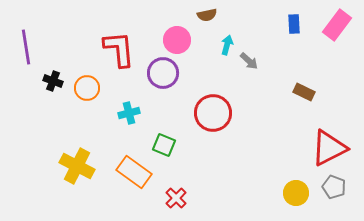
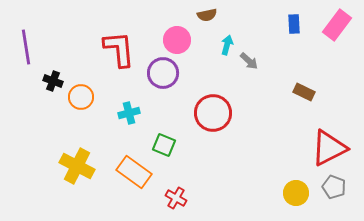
orange circle: moved 6 px left, 9 px down
red cross: rotated 15 degrees counterclockwise
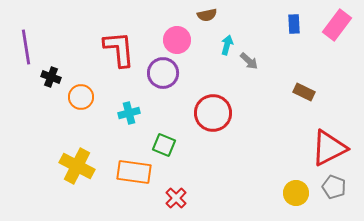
black cross: moved 2 px left, 4 px up
orange rectangle: rotated 28 degrees counterclockwise
red cross: rotated 15 degrees clockwise
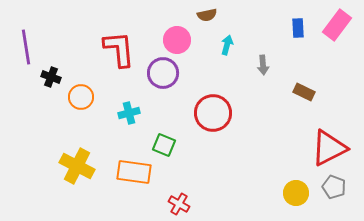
blue rectangle: moved 4 px right, 4 px down
gray arrow: moved 14 px right, 4 px down; rotated 42 degrees clockwise
red cross: moved 3 px right, 6 px down; rotated 15 degrees counterclockwise
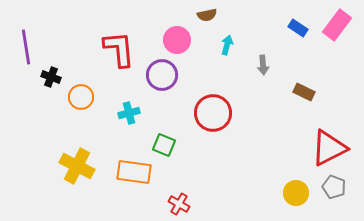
blue rectangle: rotated 54 degrees counterclockwise
purple circle: moved 1 px left, 2 px down
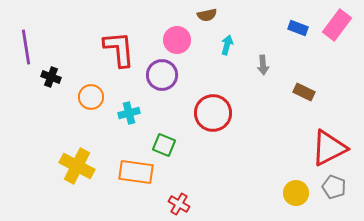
blue rectangle: rotated 12 degrees counterclockwise
orange circle: moved 10 px right
orange rectangle: moved 2 px right
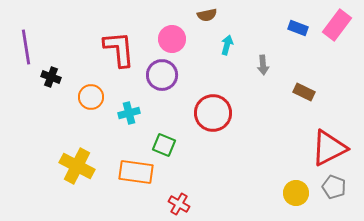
pink circle: moved 5 px left, 1 px up
